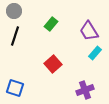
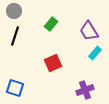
red square: moved 1 px up; rotated 18 degrees clockwise
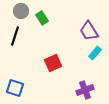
gray circle: moved 7 px right
green rectangle: moved 9 px left, 6 px up; rotated 72 degrees counterclockwise
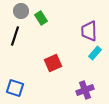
green rectangle: moved 1 px left
purple trapezoid: rotated 30 degrees clockwise
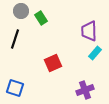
black line: moved 3 px down
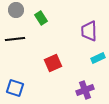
gray circle: moved 5 px left, 1 px up
black line: rotated 66 degrees clockwise
cyan rectangle: moved 3 px right, 5 px down; rotated 24 degrees clockwise
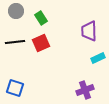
gray circle: moved 1 px down
black line: moved 3 px down
red square: moved 12 px left, 20 px up
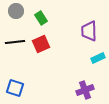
red square: moved 1 px down
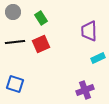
gray circle: moved 3 px left, 1 px down
blue square: moved 4 px up
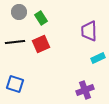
gray circle: moved 6 px right
